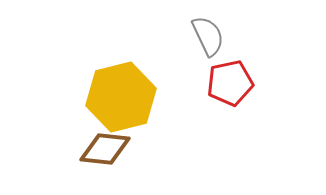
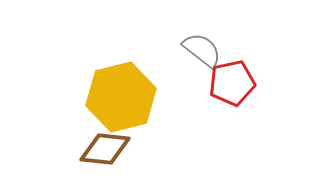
gray semicircle: moved 6 px left, 14 px down; rotated 27 degrees counterclockwise
red pentagon: moved 2 px right
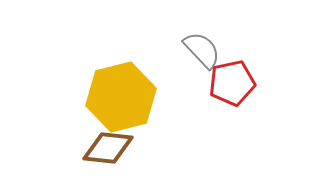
gray semicircle: rotated 9 degrees clockwise
brown diamond: moved 3 px right, 1 px up
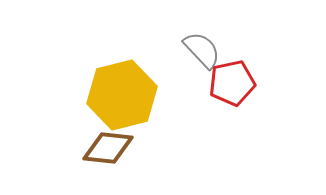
yellow hexagon: moved 1 px right, 2 px up
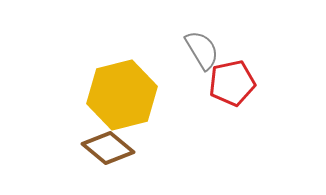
gray semicircle: rotated 12 degrees clockwise
brown diamond: rotated 33 degrees clockwise
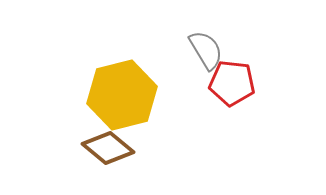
gray semicircle: moved 4 px right
red pentagon: rotated 18 degrees clockwise
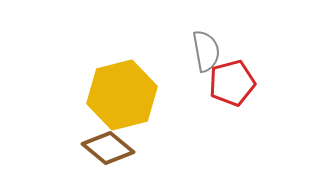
gray semicircle: moved 1 px down; rotated 21 degrees clockwise
red pentagon: rotated 21 degrees counterclockwise
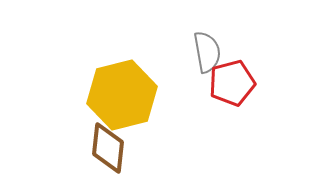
gray semicircle: moved 1 px right, 1 px down
brown diamond: rotated 57 degrees clockwise
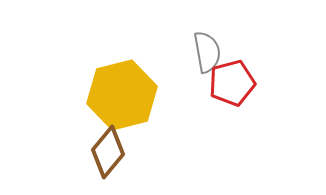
brown diamond: moved 4 px down; rotated 33 degrees clockwise
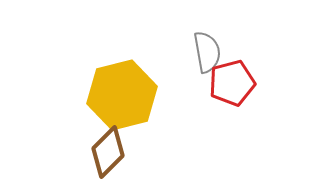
brown diamond: rotated 6 degrees clockwise
